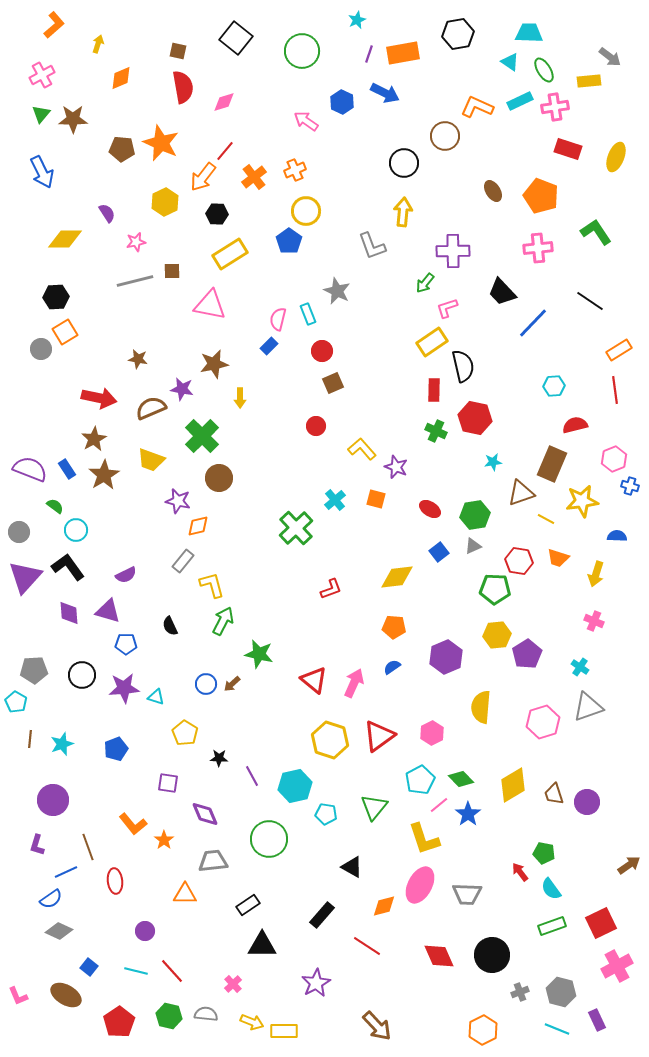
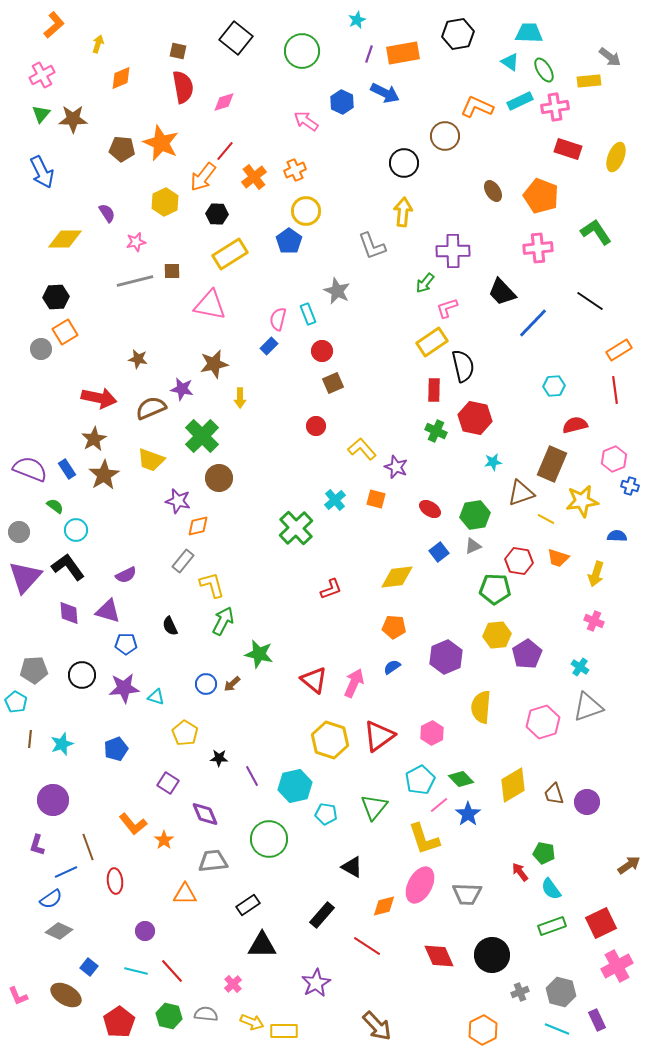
purple square at (168, 783): rotated 25 degrees clockwise
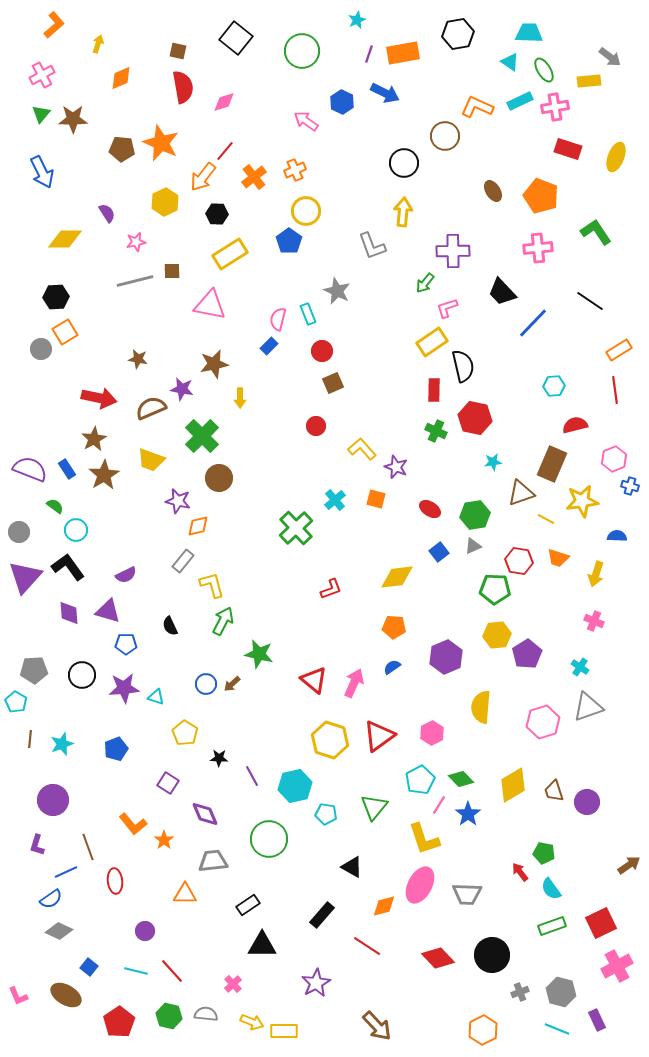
brown trapezoid at (554, 794): moved 3 px up
pink line at (439, 805): rotated 18 degrees counterclockwise
red diamond at (439, 956): moved 1 px left, 2 px down; rotated 20 degrees counterclockwise
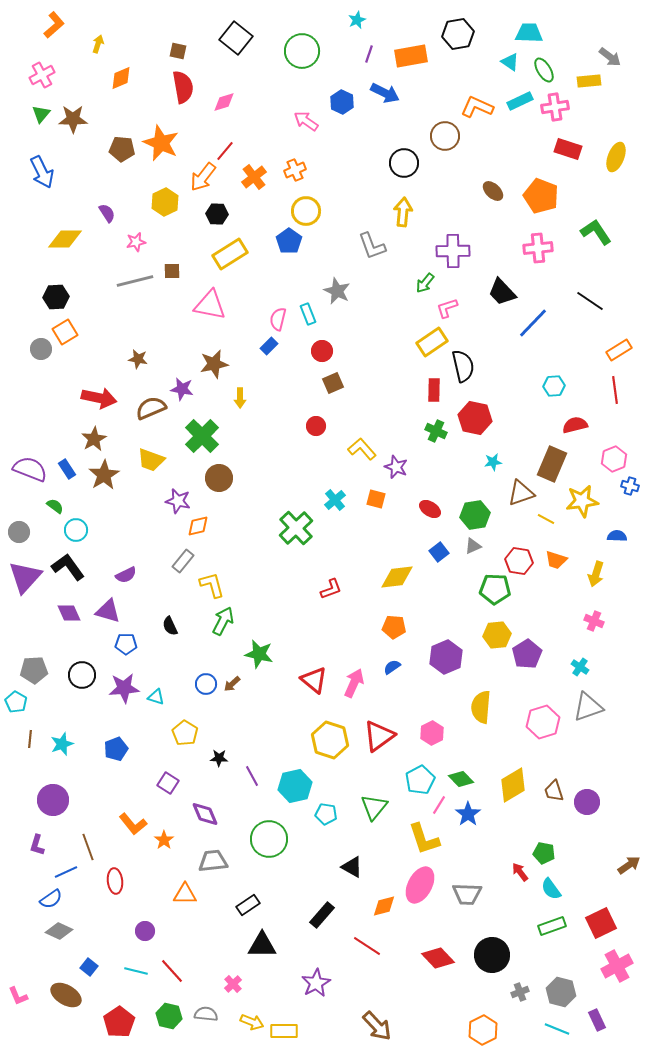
orange rectangle at (403, 53): moved 8 px right, 3 px down
brown ellipse at (493, 191): rotated 15 degrees counterclockwise
orange trapezoid at (558, 558): moved 2 px left, 2 px down
purple diamond at (69, 613): rotated 20 degrees counterclockwise
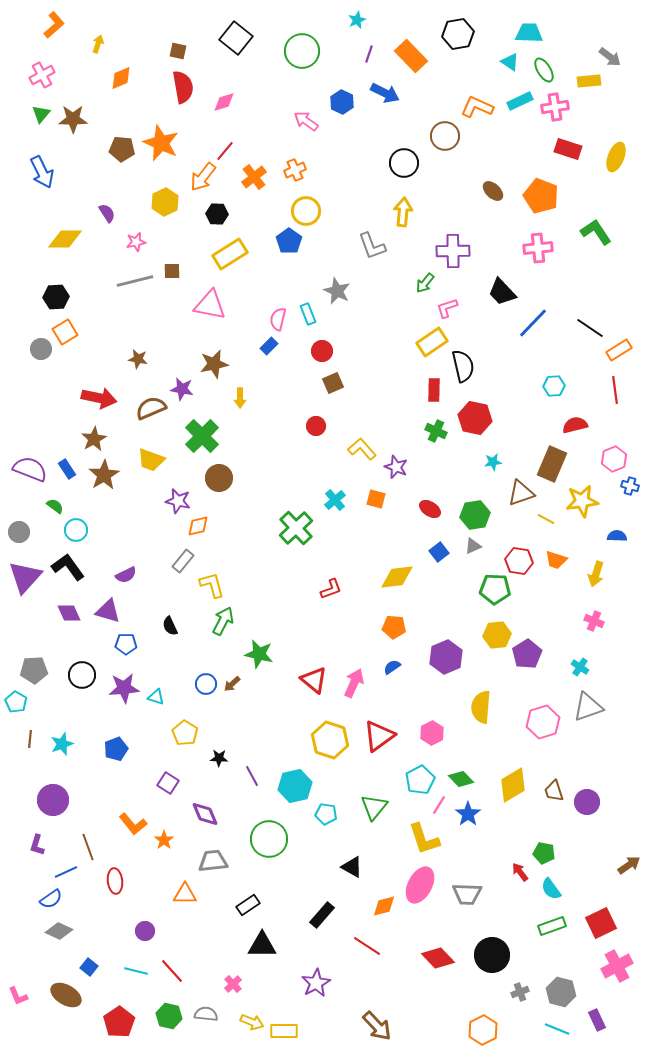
orange rectangle at (411, 56): rotated 56 degrees clockwise
black line at (590, 301): moved 27 px down
